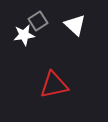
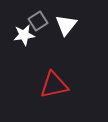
white triangle: moved 9 px left; rotated 25 degrees clockwise
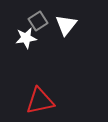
white star: moved 2 px right, 3 px down
red triangle: moved 14 px left, 16 px down
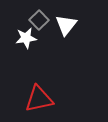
gray square: moved 1 px right, 1 px up; rotated 12 degrees counterclockwise
red triangle: moved 1 px left, 2 px up
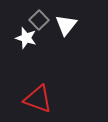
white star: rotated 25 degrees clockwise
red triangle: moved 1 px left; rotated 32 degrees clockwise
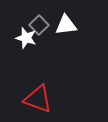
gray square: moved 5 px down
white triangle: rotated 45 degrees clockwise
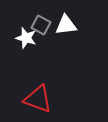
gray square: moved 2 px right; rotated 18 degrees counterclockwise
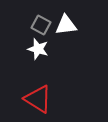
white star: moved 12 px right, 11 px down
red triangle: rotated 12 degrees clockwise
